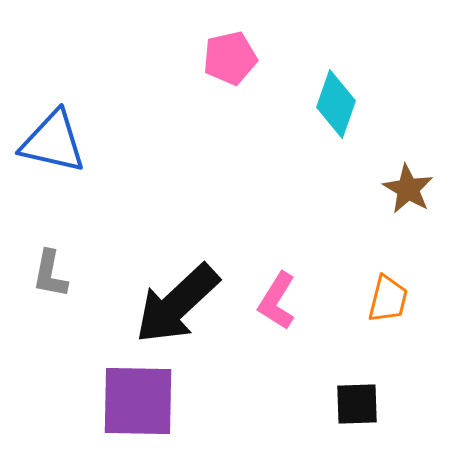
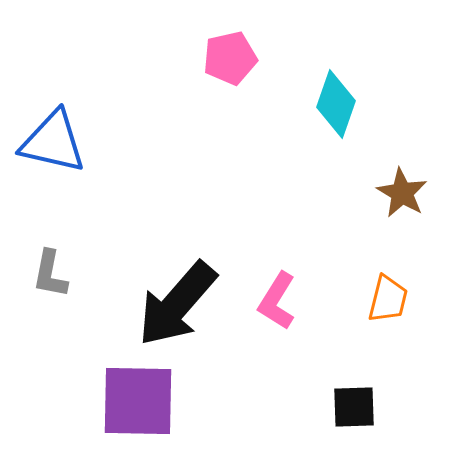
brown star: moved 6 px left, 4 px down
black arrow: rotated 6 degrees counterclockwise
black square: moved 3 px left, 3 px down
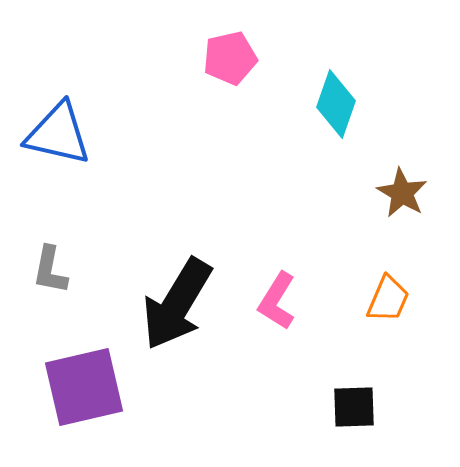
blue triangle: moved 5 px right, 8 px up
gray L-shape: moved 4 px up
orange trapezoid: rotated 9 degrees clockwise
black arrow: rotated 10 degrees counterclockwise
purple square: moved 54 px left, 14 px up; rotated 14 degrees counterclockwise
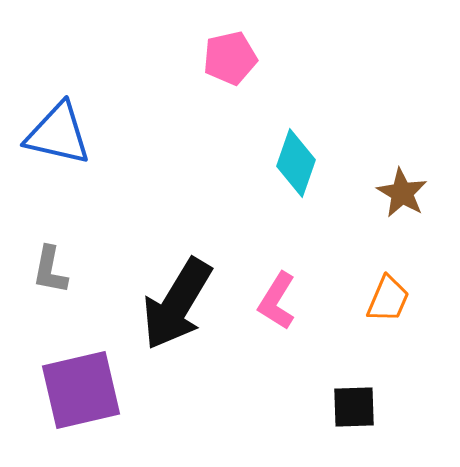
cyan diamond: moved 40 px left, 59 px down
purple square: moved 3 px left, 3 px down
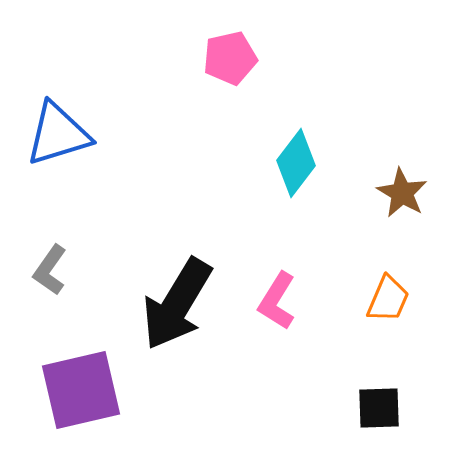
blue triangle: rotated 30 degrees counterclockwise
cyan diamond: rotated 18 degrees clockwise
gray L-shape: rotated 24 degrees clockwise
black square: moved 25 px right, 1 px down
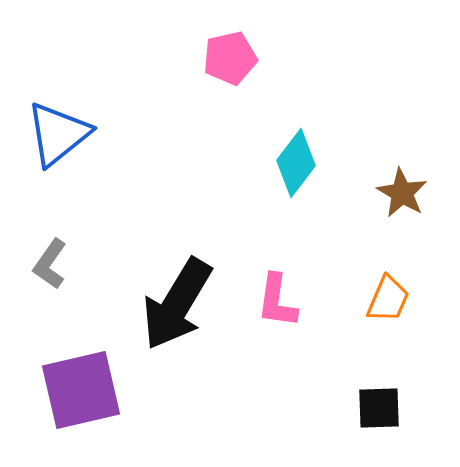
blue triangle: rotated 22 degrees counterclockwise
gray L-shape: moved 6 px up
pink L-shape: rotated 24 degrees counterclockwise
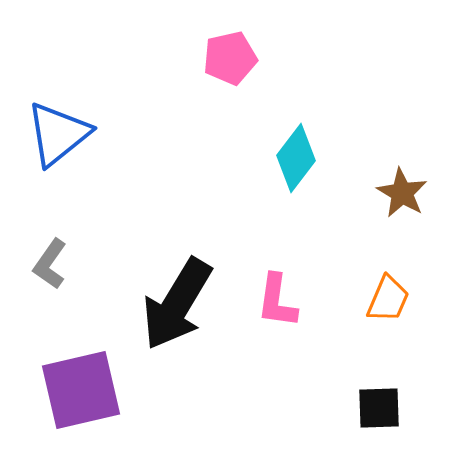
cyan diamond: moved 5 px up
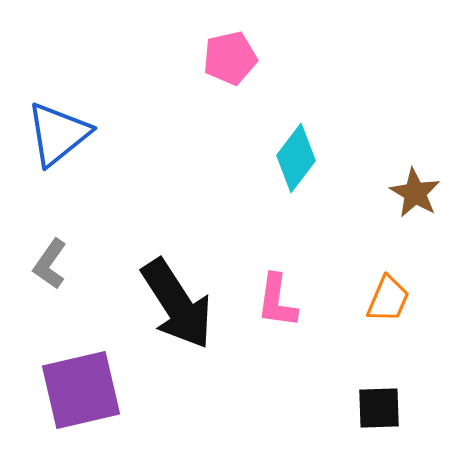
brown star: moved 13 px right
black arrow: rotated 64 degrees counterclockwise
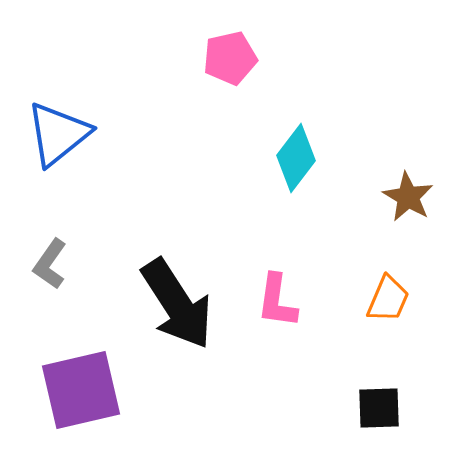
brown star: moved 7 px left, 4 px down
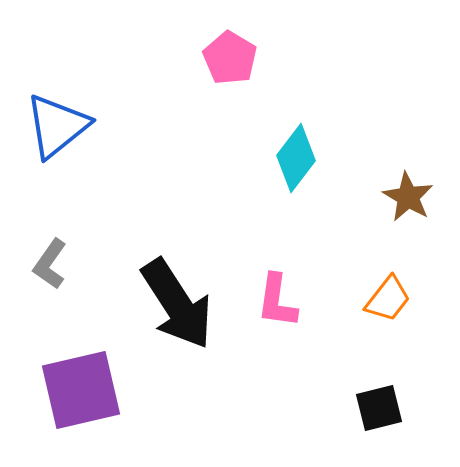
pink pentagon: rotated 28 degrees counterclockwise
blue triangle: moved 1 px left, 8 px up
orange trapezoid: rotated 15 degrees clockwise
black square: rotated 12 degrees counterclockwise
